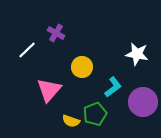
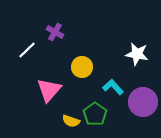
purple cross: moved 1 px left, 1 px up
cyan L-shape: rotated 95 degrees counterclockwise
green pentagon: rotated 15 degrees counterclockwise
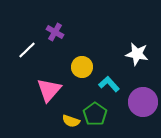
cyan L-shape: moved 4 px left, 3 px up
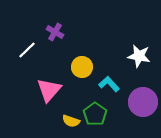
white star: moved 2 px right, 2 px down
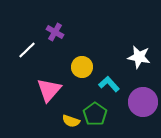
white star: moved 1 px down
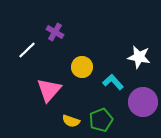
cyan L-shape: moved 4 px right, 2 px up
green pentagon: moved 6 px right, 6 px down; rotated 15 degrees clockwise
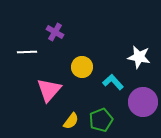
white line: moved 2 px down; rotated 42 degrees clockwise
yellow semicircle: rotated 72 degrees counterclockwise
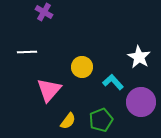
purple cross: moved 11 px left, 20 px up
white star: rotated 20 degrees clockwise
purple circle: moved 2 px left
yellow semicircle: moved 3 px left
